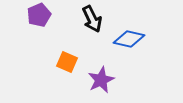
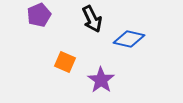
orange square: moved 2 px left
purple star: rotated 12 degrees counterclockwise
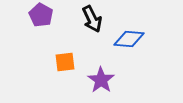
purple pentagon: moved 2 px right; rotated 20 degrees counterclockwise
blue diamond: rotated 8 degrees counterclockwise
orange square: rotated 30 degrees counterclockwise
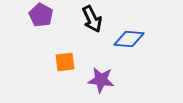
purple star: rotated 28 degrees counterclockwise
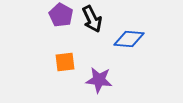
purple pentagon: moved 20 px right
purple star: moved 2 px left
